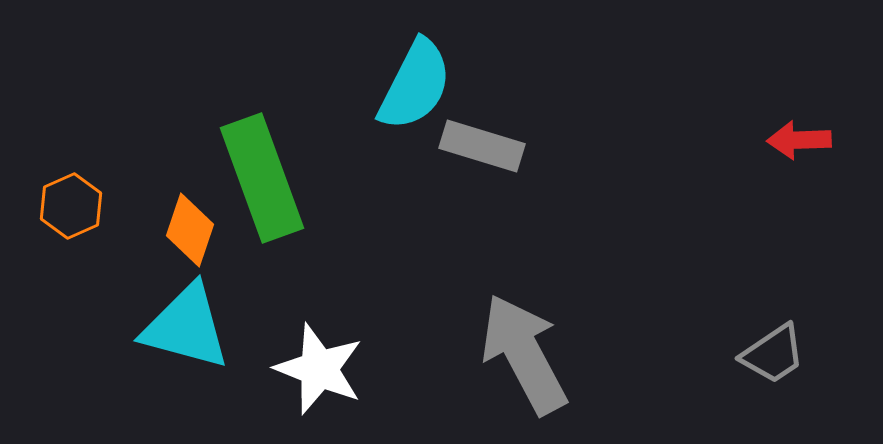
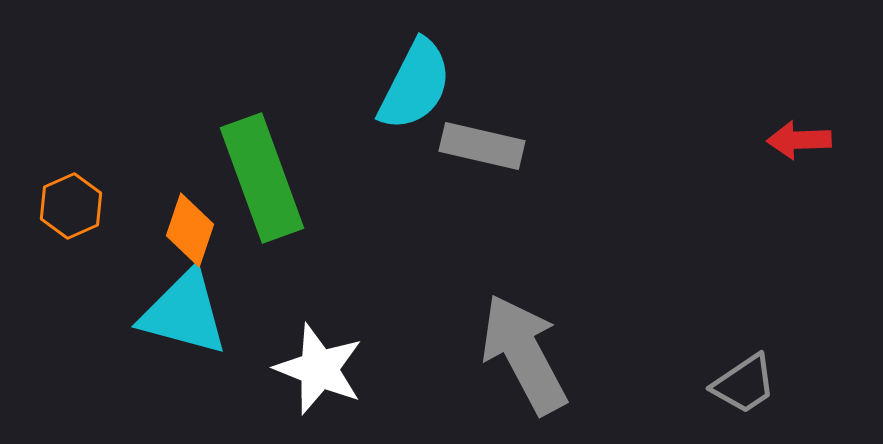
gray rectangle: rotated 4 degrees counterclockwise
cyan triangle: moved 2 px left, 14 px up
gray trapezoid: moved 29 px left, 30 px down
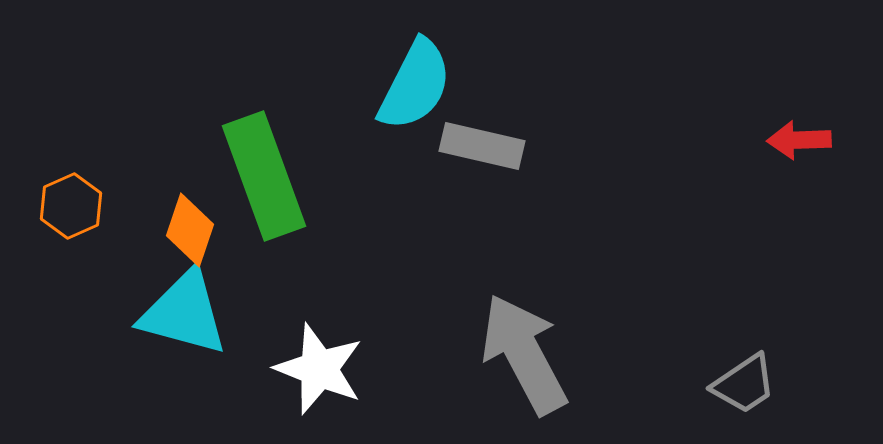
green rectangle: moved 2 px right, 2 px up
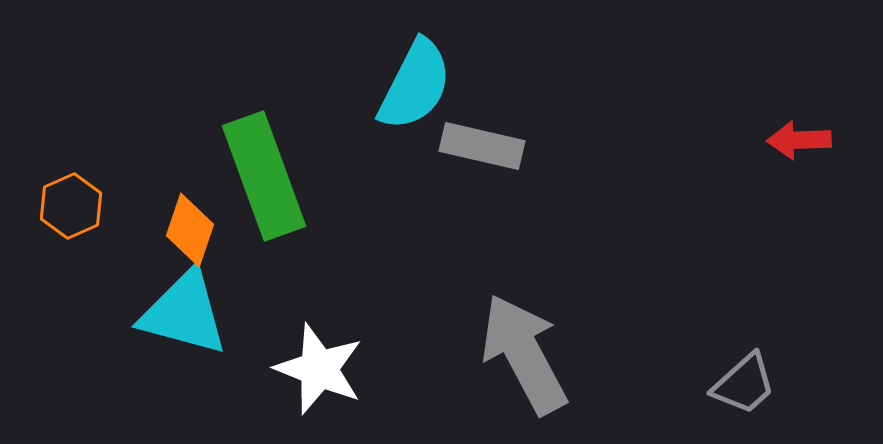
gray trapezoid: rotated 8 degrees counterclockwise
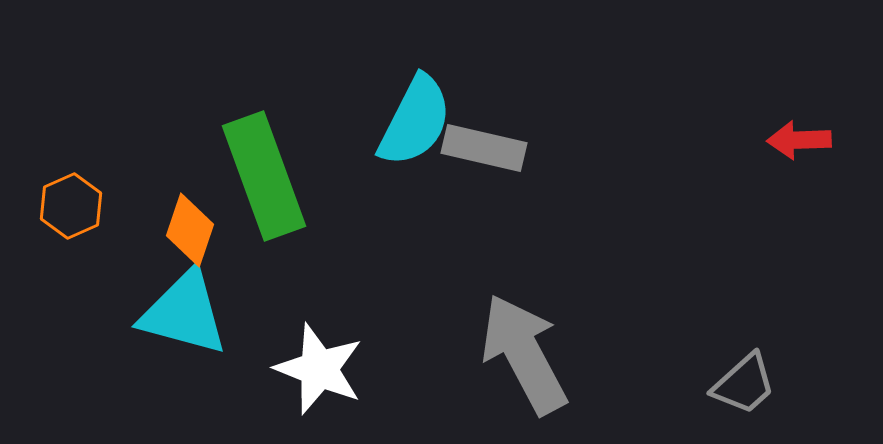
cyan semicircle: moved 36 px down
gray rectangle: moved 2 px right, 2 px down
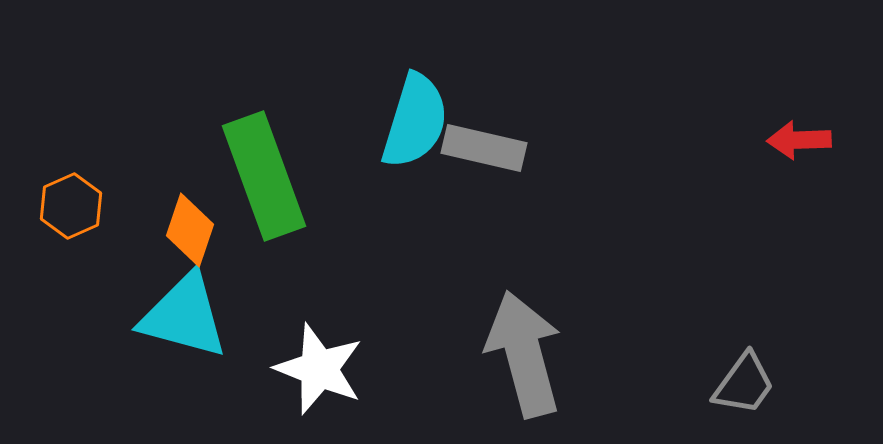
cyan semicircle: rotated 10 degrees counterclockwise
cyan triangle: moved 3 px down
gray arrow: rotated 13 degrees clockwise
gray trapezoid: rotated 12 degrees counterclockwise
